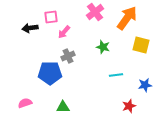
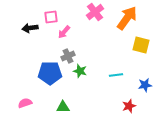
green star: moved 23 px left, 24 px down
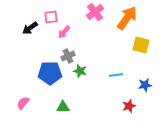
black arrow: rotated 28 degrees counterclockwise
pink semicircle: moved 2 px left; rotated 32 degrees counterclockwise
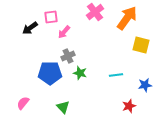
green star: moved 2 px down
green triangle: rotated 48 degrees clockwise
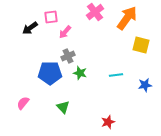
pink arrow: moved 1 px right
red star: moved 21 px left, 16 px down
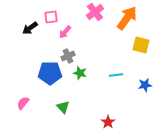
red star: rotated 16 degrees counterclockwise
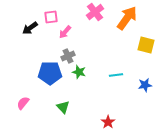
yellow square: moved 5 px right
green star: moved 1 px left, 1 px up
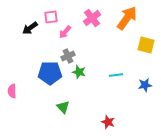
pink cross: moved 3 px left, 6 px down
pink semicircle: moved 11 px left, 12 px up; rotated 40 degrees counterclockwise
red star: rotated 16 degrees counterclockwise
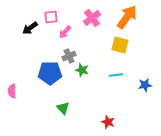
orange arrow: moved 1 px up
yellow square: moved 26 px left
gray cross: moved 1 px right
green star: moved 3 px right, 2 px up
green triangle: moved 1 px down
